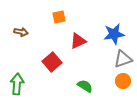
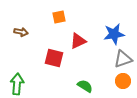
red square: moved 2 px right, 4 px up; rotated 36 degrees counterclockwise
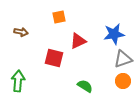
green arrow: moved 1 px right, 3 px up
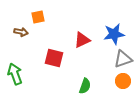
orange square: moved 21 px left
red triangle: moved 4 px right, 1 px up
green arrow: moved 3 px left, 7 px up; rotated 25 degrees counterclockwise
green semicircle: rotated 77 degrees clockwise
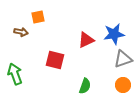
red triangle: moved 4 px right
red square: moved 1 px right, 2 px down
orange circle: moved 4 px down
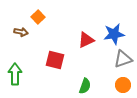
orange square: rotated 32 degrees counterclockwise
green arrow: rotated 20 degrees clockwise
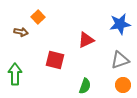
blue star: moved 6 px right, 10 px up
gray triangle: moved 3 px left, 1 px down
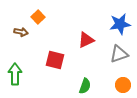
gray triangle: moved 1 px left, 6 px up
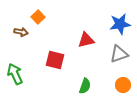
red triangle: rotated 12 degrees clockwise
green arrow: rotated 25 degrees counterclockwise
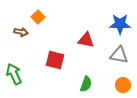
blue star: rotated 10 degrees clockwise
red triangle: rotated 24 degrees clockwise
gray triangle: moved 1 px down; rotated 30 degrees clockwise
green arrow: moved 1 px left
green semicircle: moved 1 px right, 2 px up
